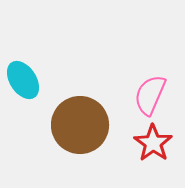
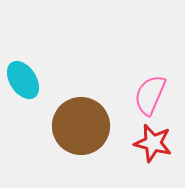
brown circle: moved 1 px right, 1 px down
red star: rotated 21 degrees counterclockwise
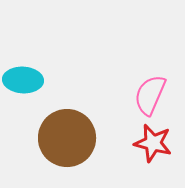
cyan ellipse: rotated 54 degrees counterclockwise
brown circle: moved 14 px left, 12 px down
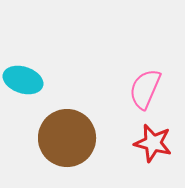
cyan ellipse: rotated 15 degrees clockwise
pink semicircle: moved 5 px left, 6 px up
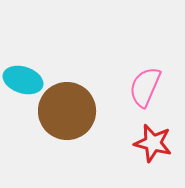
pink semicircle: moved 2 px up
brown circle: moved 27 px up
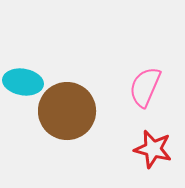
cyan ellipse: moved 2 px down; rotated 9 degrees counterclockwise
red star: moved 6 px down
